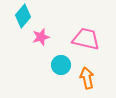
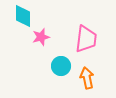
cyan diamond: rotated 40 degrees counterclockwise
pink trapezoid: rotated 84 degrees clockwise
cyan circle: moved 1 px down
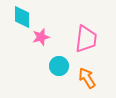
cyan diamond: moved 1 px left, 1 px down
cyan circle: moved 2 px left
orange arrow: rotated 20 degrees counterclockwise
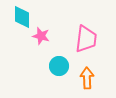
pink star: moved 1 px up; rotated 30 degrees clockwise
orange arrow: rotated 30 degrees clockwise
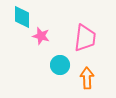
pink trapezoid: moved 1 px left, 1 px up
cyan circle: moved 1 px right, 1 px up
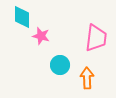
pink trapezoid: moved 11 px right
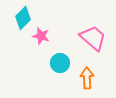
cyan diamond: moved 1 px right, 1 px down; rotated 45 degrees clockwise
pink trapezoid: moved 3 px left; rotated 56 degrees counterclockwise
cyan circle: moved 2 px up
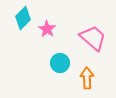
pink star: moved 6 px right, 7 px up; rotated 18 degrees clockwise
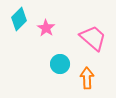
cyan diamond: moved 4 px left, 1 px down
pink star: moved 1 px left, 1 px up
cyan circle: moved 1 px down
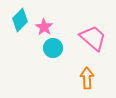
cyan diamond: moved 1 px right, 1 px down
pink star: moved 2 px left, 1 px up
cyan circle: moved 7 px left, 16 px up
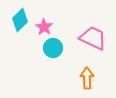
pink trapezoid: rotated 16 degrees counterclockwise
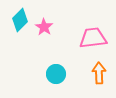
pink trapezoid: rotated 32 degrees counterclockwise
cyan circle: moved 3 px right, 26 px down
orange arrow: moved 12 px right, 5 px up
